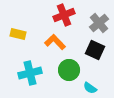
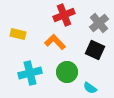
green circle: moved 2 px left, 2 px down
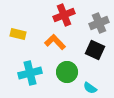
gray cross: rotated 18 degrees clockwise
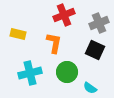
orange L-shape: moved 1 px left, 1 px down; rotated 55 degrees clockwise
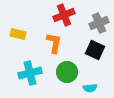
cyan semicircle: rotated 40 degrees counterclockwise
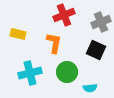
gray cross: moved 2 px right, 1 px up
black square: moved 1 px right
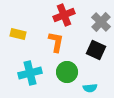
gray cross: rotated 24 degrees counterclockwise
orange L-shape: moved 2 px right, 1 px up
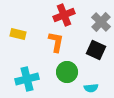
cyan cross: moved 3 px left, 6 px down
cyan semicircle: moved 1 px right
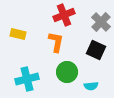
cyan semicircle: moved 2 px up
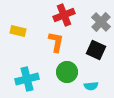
yellow rectangle: moved 3 px up
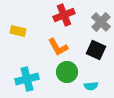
orange L-shape: moved 2 px right, 5 px down; rotated 140 degrees clockwise
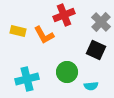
orange L-shape: moved 14 px left, 12 px up
